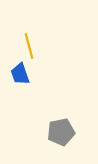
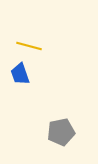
yellow line: rotated 60 degrees counterclockwise
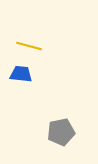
blue trapezoid: moved 1 px right; rotated 115 degrees clockwise
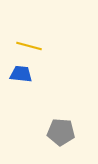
gray pentagon: rotated 16 degrees clockwise
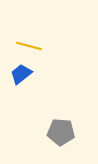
blue trapezoid: rotated 45 degrees counterclockwise
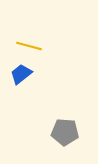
gray pentagon: moved 4 px right
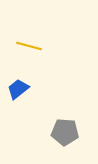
blue trapezoid: moved 3 px left, 15 px down
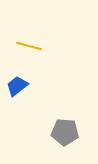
blue trapezoid: moved 1 px left, 3 px up
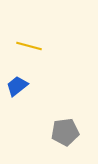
gray pentagon: rotated 12 degrees counterclockwise
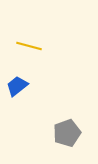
gray pentagon: moved 2 px right, 1 px down; rotated 12 degrees counterclockwise
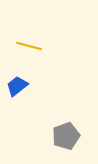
gray pentagon: moved 1 px left, 3 px down
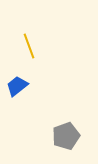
yellow line: rotated 55 degrees clockwise
